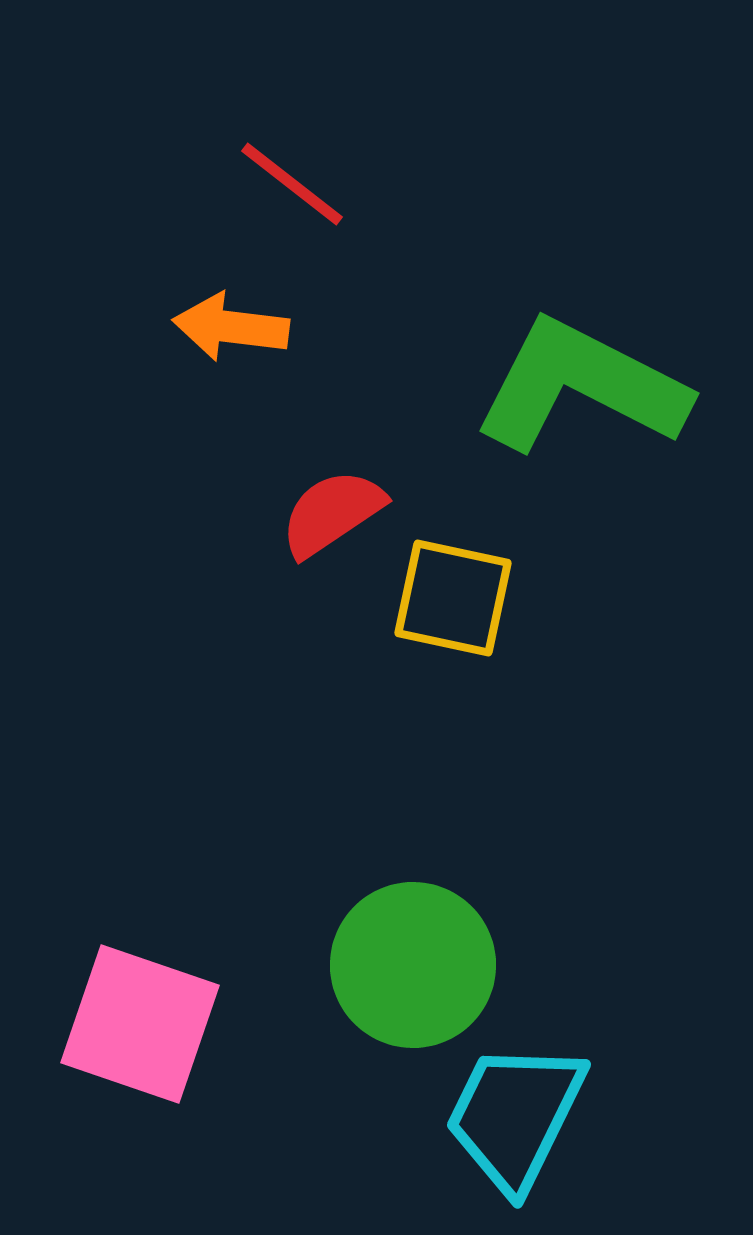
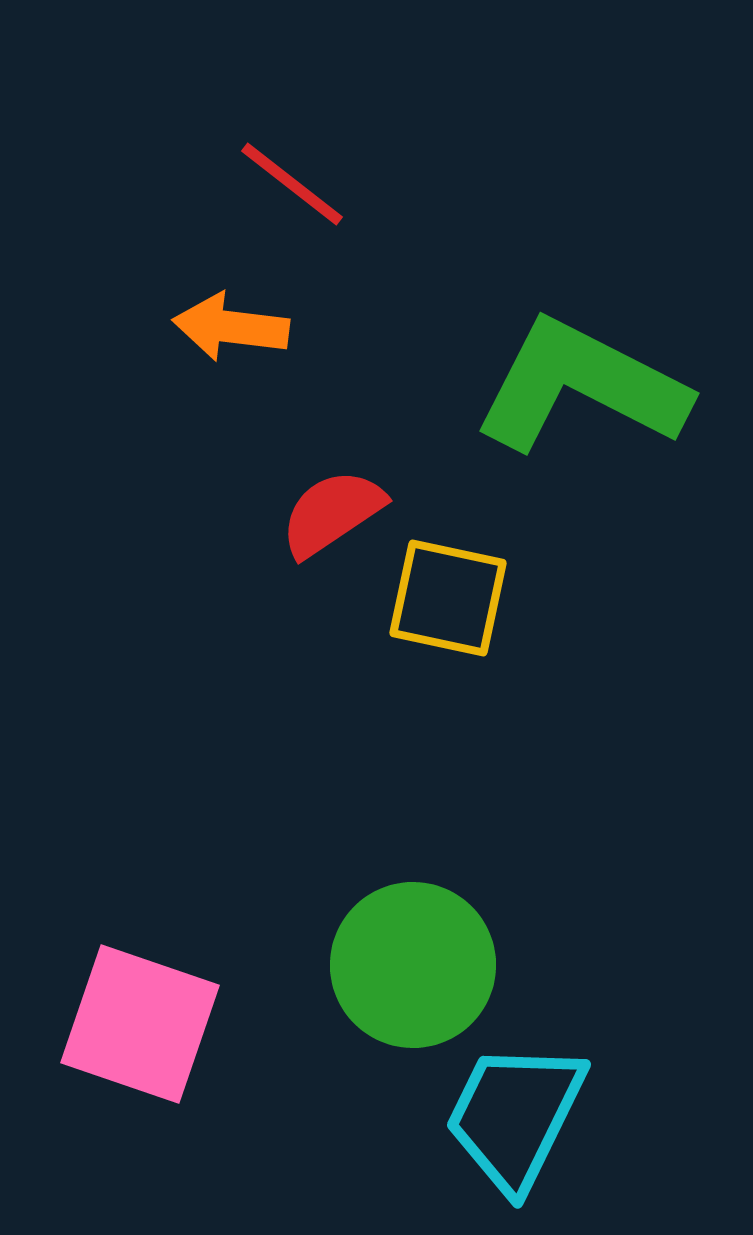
yellow square: moved 5 px left
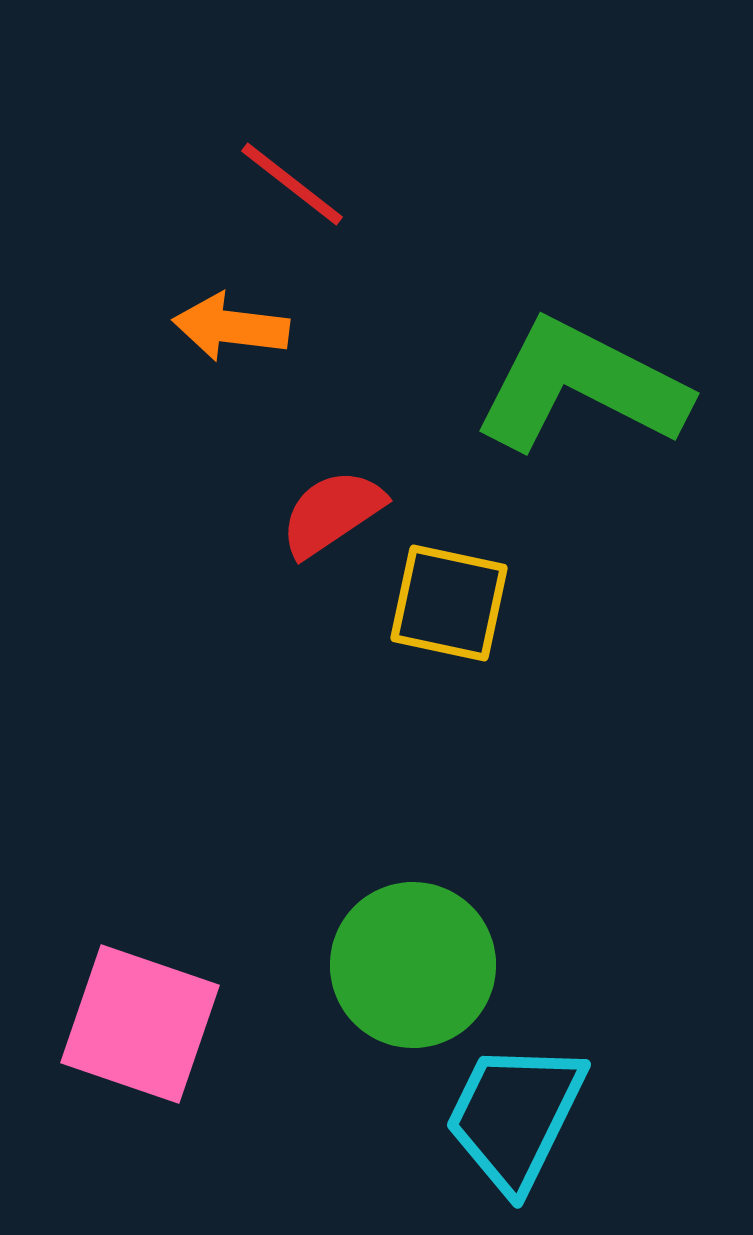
yellow square: moved 1 px right, 5 px down
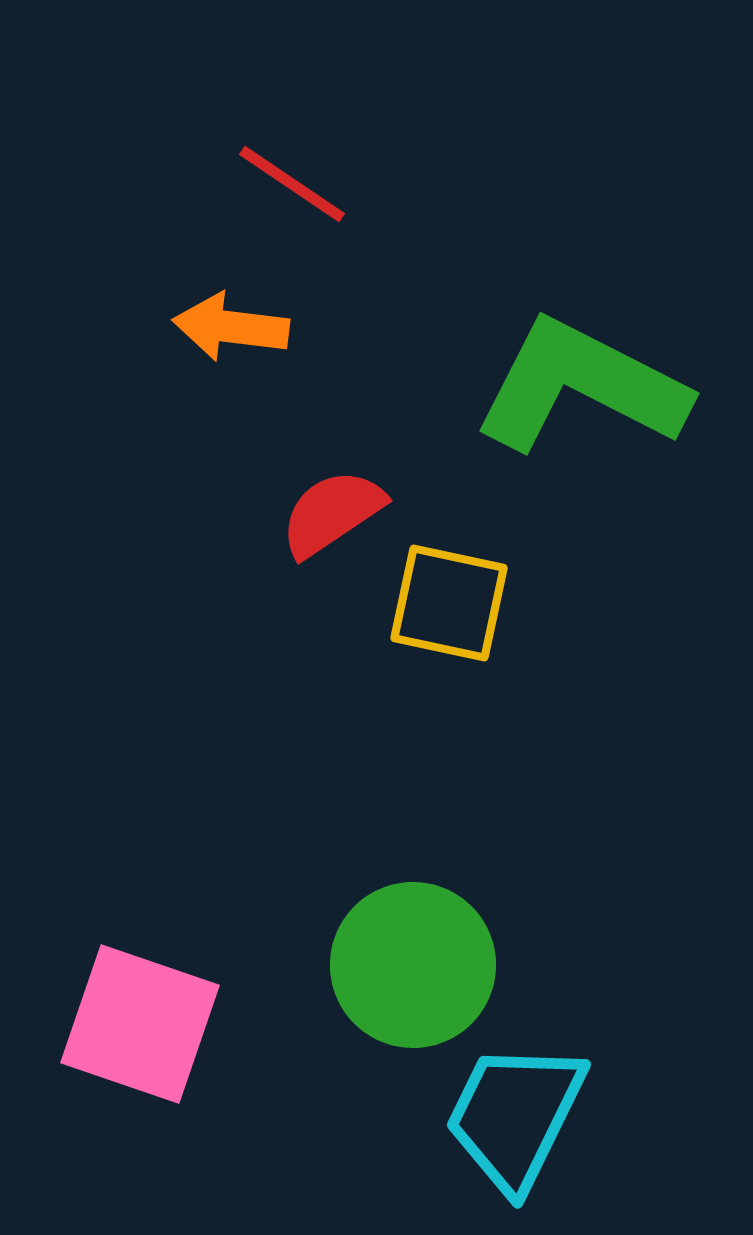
red line: rotated 4 degrees counterclockwise
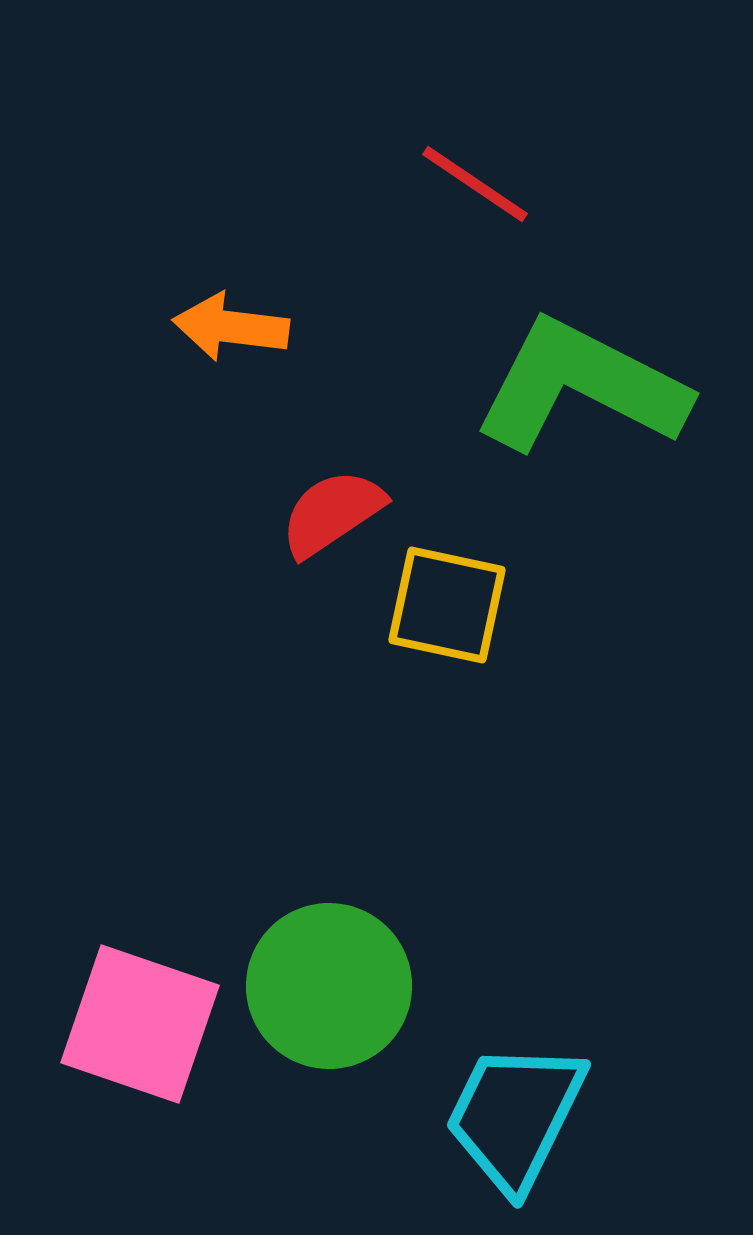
red line: moved 183 px right
yellow square: moved 2 px left, 2 px down
green circle: moved 84 px left, 21 px down
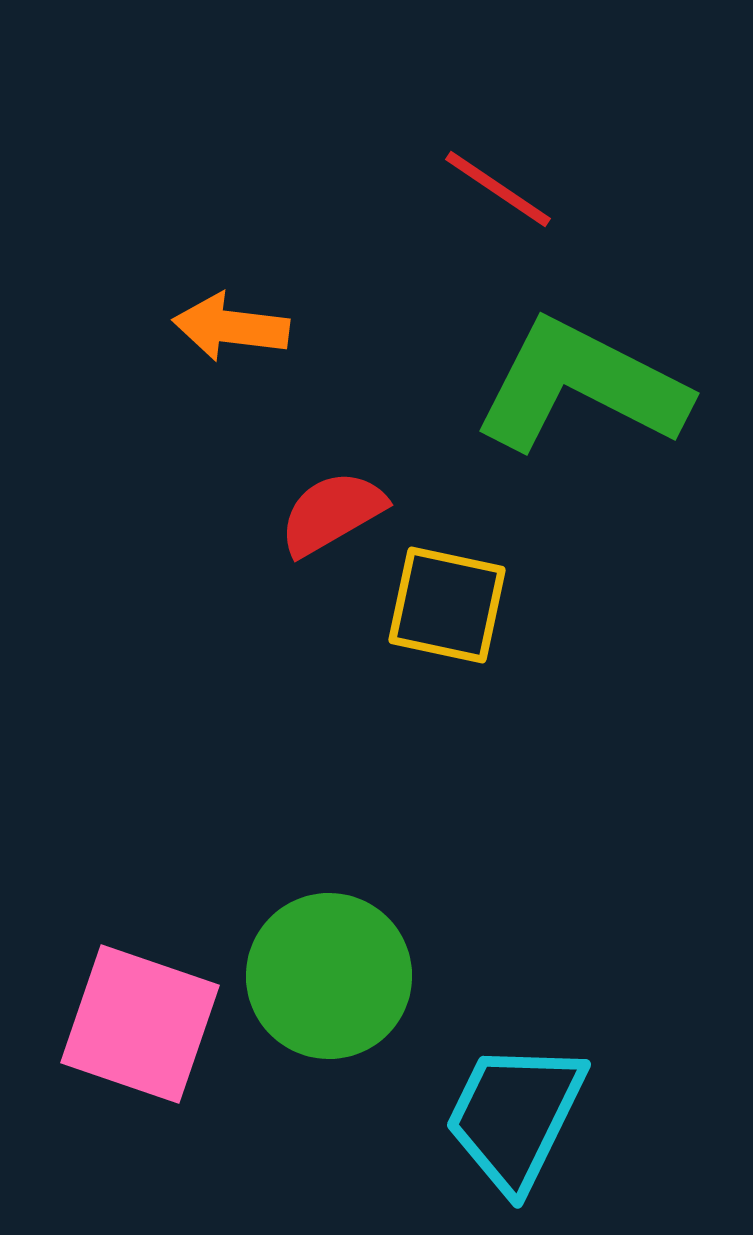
red line: moved 23 px right, 5 px down
red semicircle: rotated 4 degrees clockwise
green circle: moved 10 px up
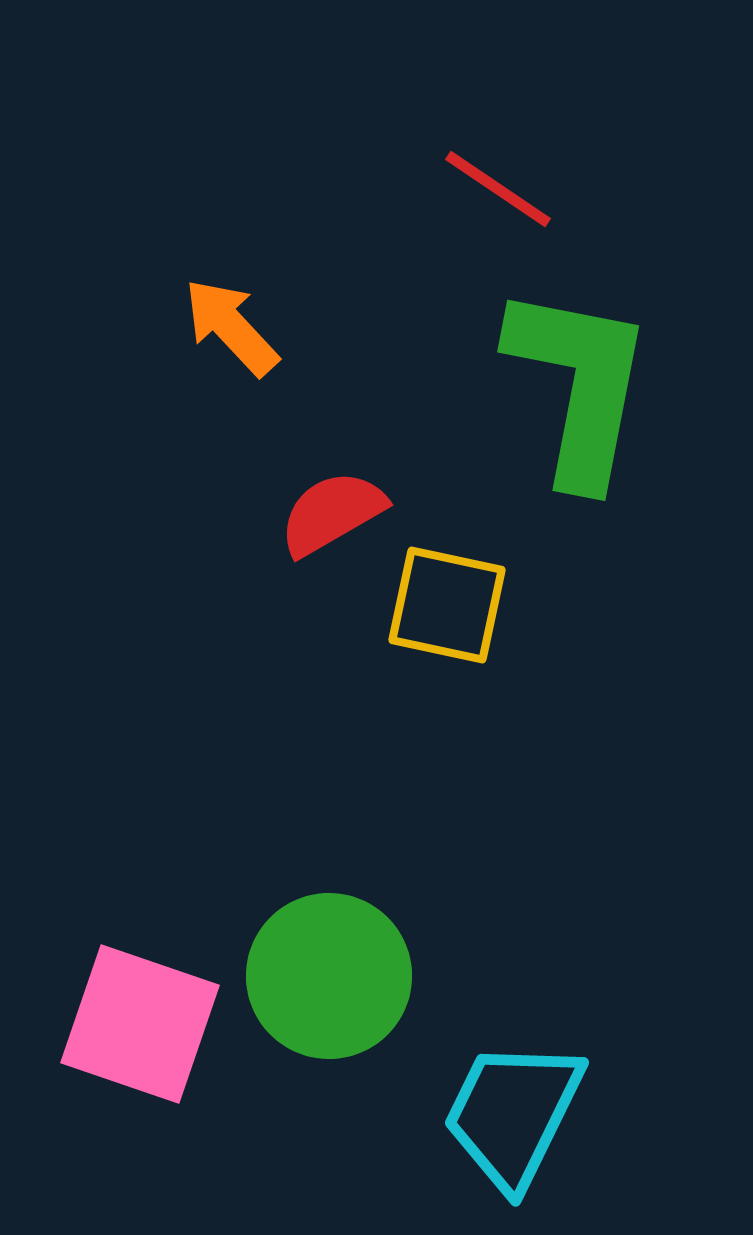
orange arrow: rotated 40 degrees clockwise
green L-shape: moved 2 px left, 1 px up; rotated 74 degrees clockwise
cyan trapezoid: moved 2 px left, 2 px up
